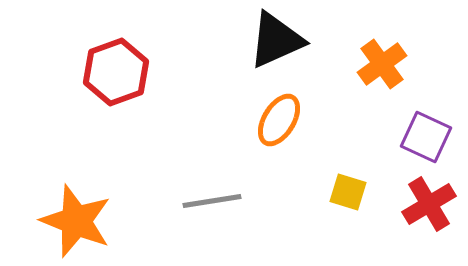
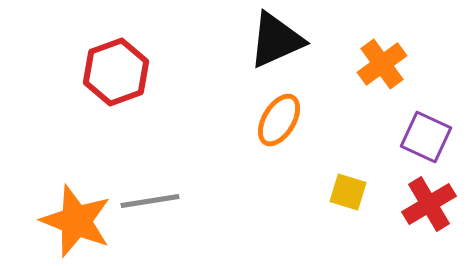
gray line: moved 62 px left
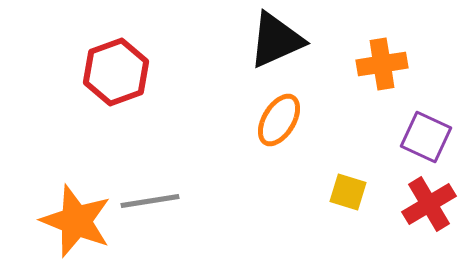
orange cross: rotated 27 degrees clockwise
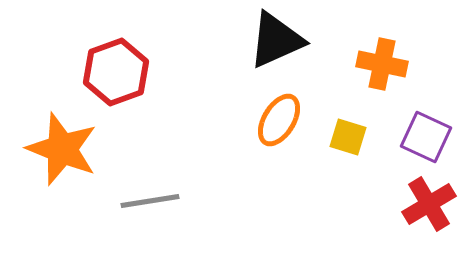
orange cross: rotated 21 degrees clockwise
yellow square: moved 55 px up
orange star: moved 14 px left, 72 px up
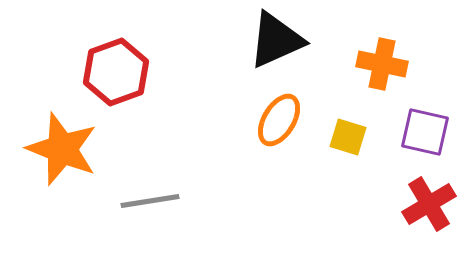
purple square: moved 1 px left, 5 px up; rotated 12 degrees counterclockwise
